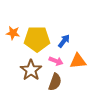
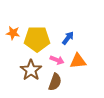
blue arrow: moved 4 px right, 3 px up
pink arrow: moved 1 px right, 1 px up
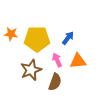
orange star: moved 2 px left, 1 px down
pink arrow: rotated 136 degrees counterclockwise
brown star: rotated 15 degrees clockwise
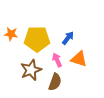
orange triangle: moved 1 px right, 2 px up; rotated 24 degrees clockwise
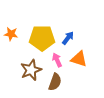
yellow pentagon: moved 5 px right, 1 px up
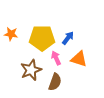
pink arrow: moved 1 px left, 2 px up
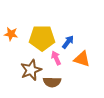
blue arrow: moved 4 px down
orange triangle: moved 3 px right
brown semicircle: moved 3 px left; rotated 72 degrees clockwise
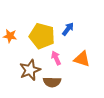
orange star: moved 1 px left, 2 px down
yellow pentagon: moved 2 px up; rotated 15 degrees clockwise
blue arrow: moved 13 px up
brown star: moved 1 px left
